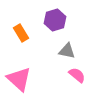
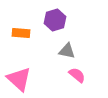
orange rectangle: rotated 54 degrees counterclockwise
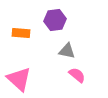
purple hexagon: rotated 10 degrees clockwise
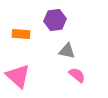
orange rectangle: moved 1 px down
pink triangle: moved 1 px left, 3 px up
